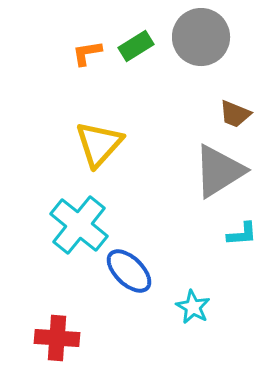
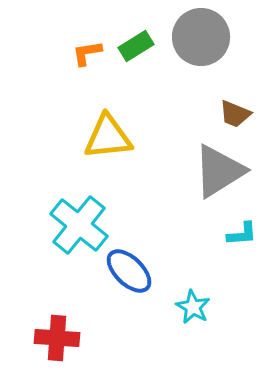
yellow triangle: moved 9 px right, 7 px up; rotated 42 degrees clockwise
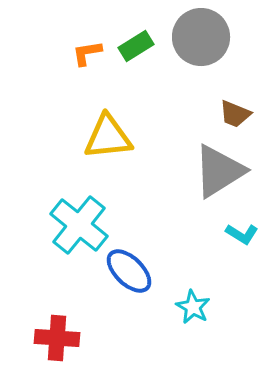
cyan L-shape: rotated 36 degrees clockwise
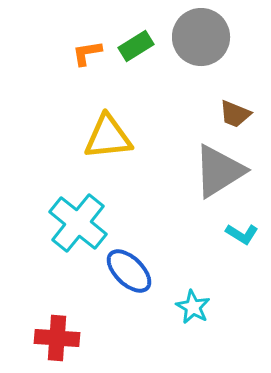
cyan cross: moved 1 px left, 2 px up
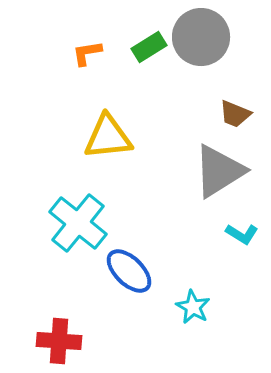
green rectangle: moved 13 px right, 1 px down
red cross: moved 2 px right, 3 px down
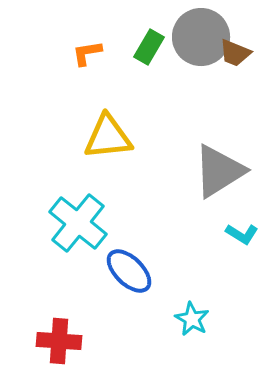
green rectangle: rotated 28 degrees counterclockwise
brown trapezoid: moved 61 px up
cyan star: moved 1 px left, 12 px down
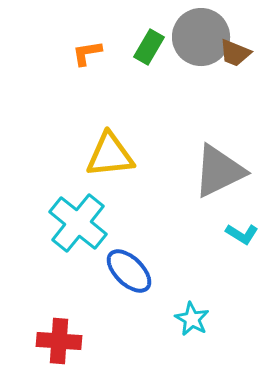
yellow triangle: moved 2 px right, 18 px down
gray triangle: rotated 6 degrees clockwise
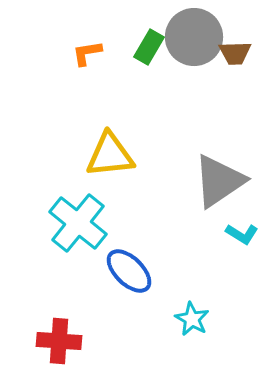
gray circle: moved 7 px left
brown trapezoid: rotated 24 degrees counterclockwise
gray triangle: moved 10 px down; rotated 8 degrees counterclockwise
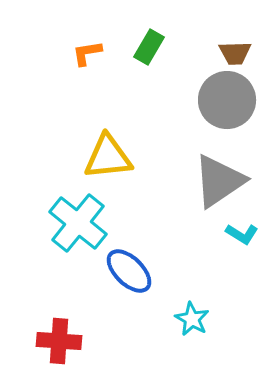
gray circle: moved 33 px right, 63 px down
yellow triangle: moved 2 px left, 2 px down
